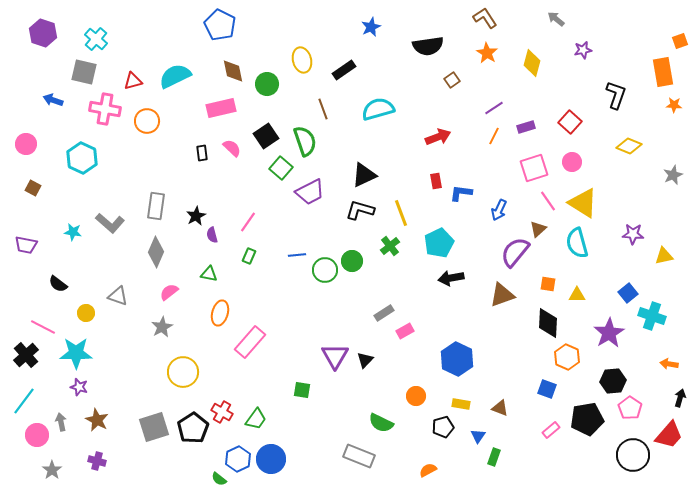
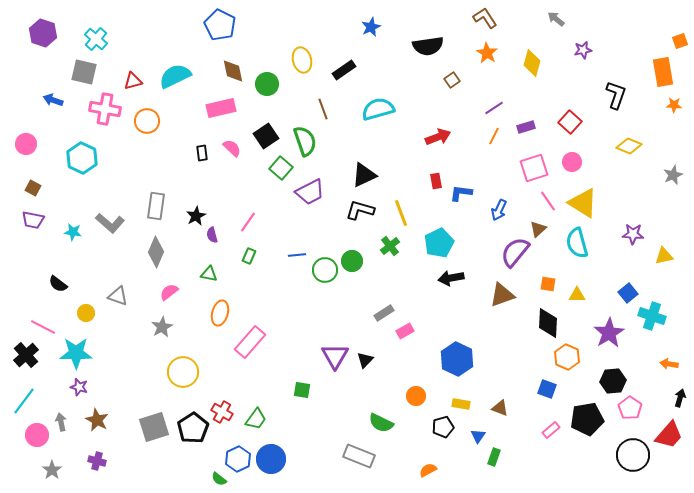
purple trapezoid at (26, 245): moved 7 px right, 25 px up
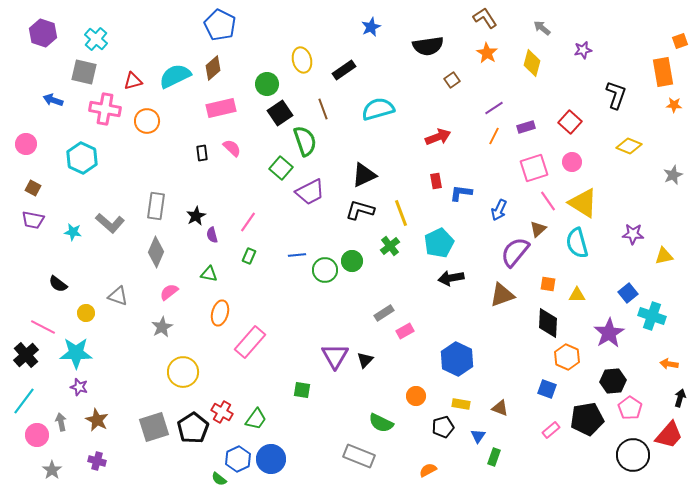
gray arrow at (556, 19): moved 14 px left, 9 px down
brown diamond at (233, 71): moved 20 px left, 3 px up; rotated 60 degrees clockwise
black square at (266, 136): moved 14 px right, 23 px up
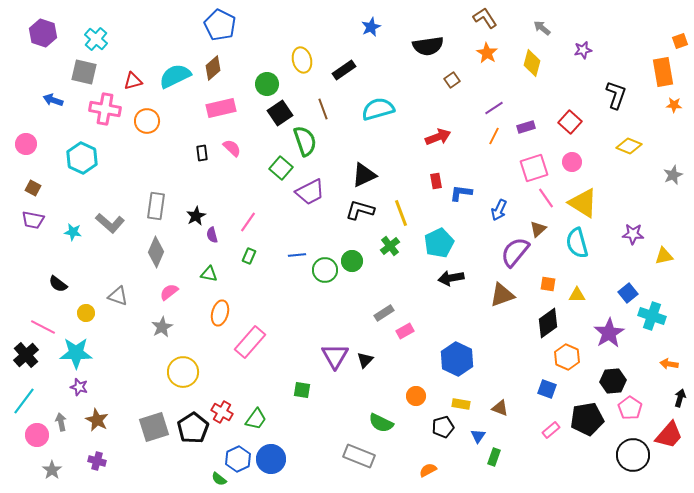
pink line at (548, 201): moved 2 px left, 3 px up
black diamond at (548, 323): rotated 52 degrees clockwise
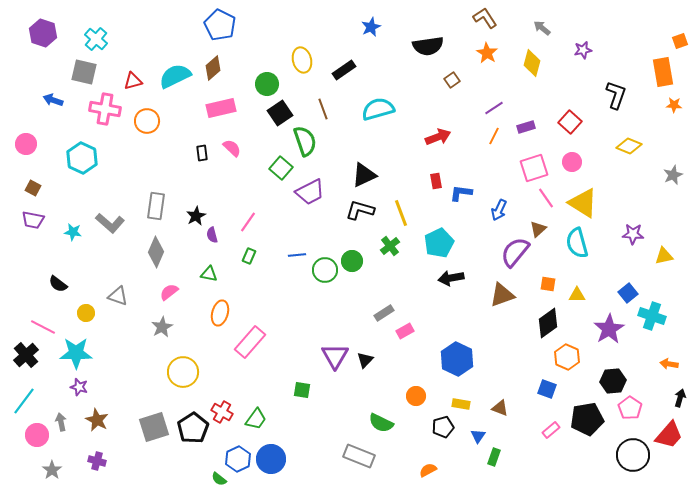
purple star at (609, 333): moved 4 px up
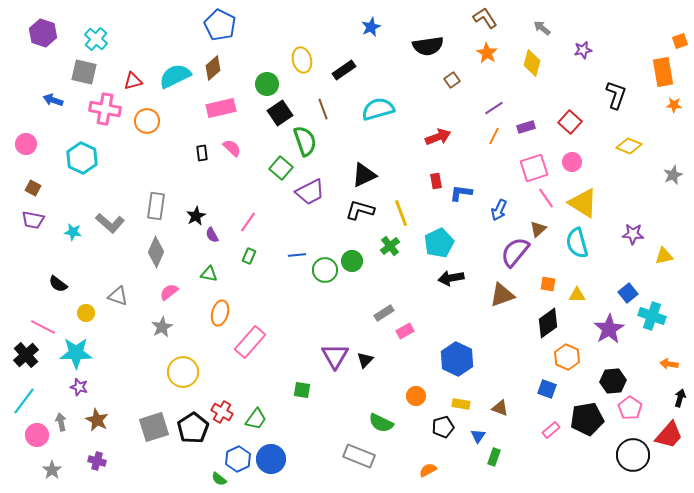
purple semicircle at (212, 235): rotated 14 degrees counterclockwise
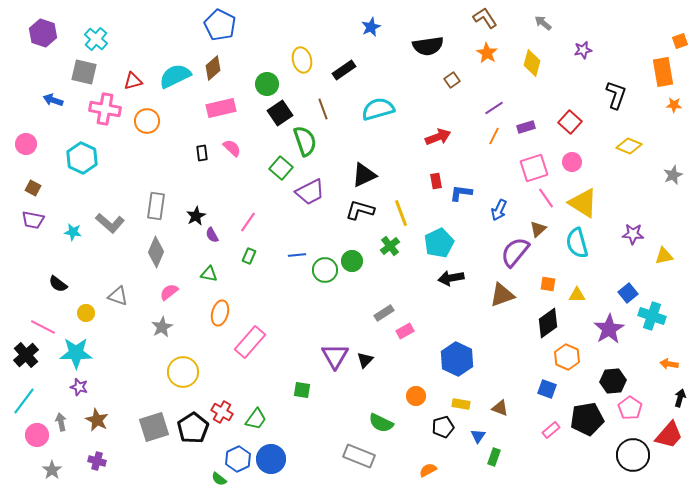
gray arrow at (542, 28): moved 1 px right, 5 px up
